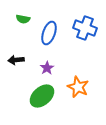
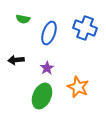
green ellipse: rotated 25 degrees counterclockwise
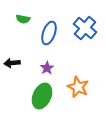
blue cross: rotated 20 degrees clockwise
black arrow: moved 4 px left, 3 px down
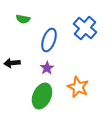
blue ellipse: moved 7 px down
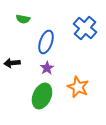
blue ellipse: moved 3 px left, 2 px down
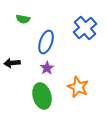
blue cross: rotated 10 degrees clockwise
green ellipse: rotated 40 degrees counterclockwise
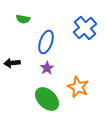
green ellipse: moved 5 px right, 3 px down; rotated 30 degrees counterclockwise
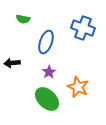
blue cross: moved 2 px left; rotated 30 degrees counterclockwise
purple star: moved 2 px right, 4 px down
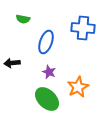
blue cross: rotated 15 degrees counterclockwise
purple star: rotated 16 degrees counterclockwise
orange star: rotated 20 degrees clockwise
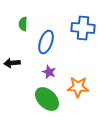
green semicircle: moved 5 px down; rotated 80 degrees clockwise
orange star: rotated 30 degrees clockwise
